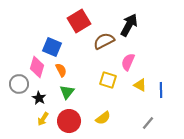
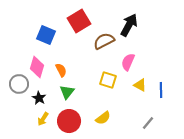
blue square: moved 6 px left, 12 px up
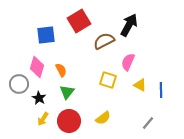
blue square: rotated 30 degrees counterclockwise
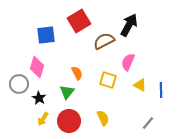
orange semicircle: moved 16 px right, 3 px down
yellow semicircle: rotated 77 degrees counterclockwise
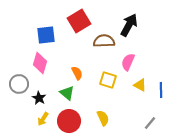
brown semicircle: rotated 25 degrees clockwise
pink diamond: moved 3 px right, 4 px up
green triangle: moved 1 px down; rotated 28 degrees counterclockwise
gray line: moved 2 px right
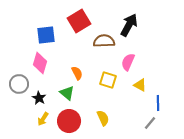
blue line: moved 3 px left, 13 px down
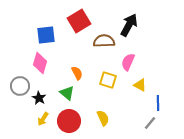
gray circle: moved 1 px right, 2 px down
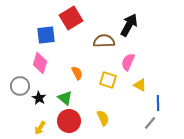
red square: moved 8 px left, 3 px up
green triangle: moved 2 px left, 5 px down
yellow arrow: moved 3 px left, 9 px down
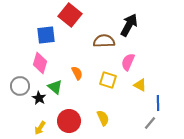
red square: moved 1 px left, 3 px up; rotated 20 degrees counterclockwise
green triangle: moved 10 px left, 11 px up
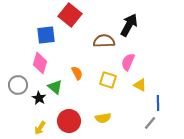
gray circle: moved 2 px left, 1 px up
yellow semicircle: rotated 105 degrees clockwise
